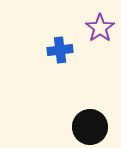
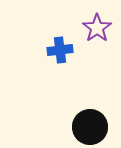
purple star: moved 3 px left
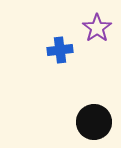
black circle: moved 4 px right, 5 px up
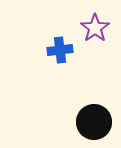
purple star: moved 2 px left
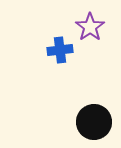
purple star: moved 5 px left, 1 px up
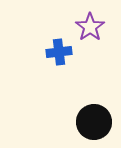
blue cross: moved 1 px left, 2 px down
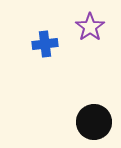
blue cross: moved 14 px left, 8 px up
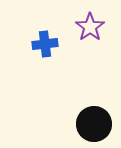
black circle: moved 2 px down
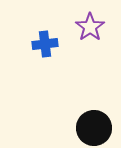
black circle: moved 4 px down
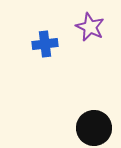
purple star: rotated 12 degrees counterclockwise
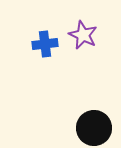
purple star: moved 7 px left, 8 px down
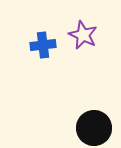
blue cross: moved 2 px left, 1 px down
